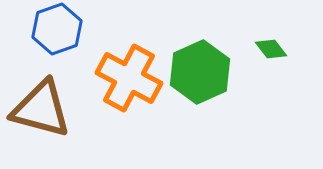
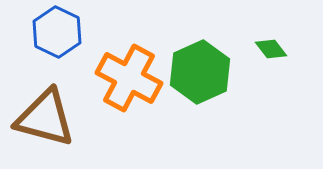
blue hexagon: moved 3 px down; rotated 15 degrees counterclockwise
brown triangle: moved 4 px right, 9 px down
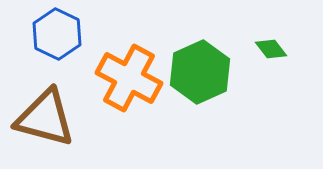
blue hexagon: moved 2 px down
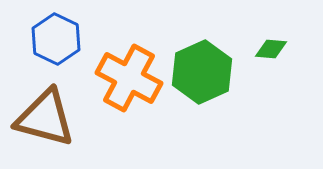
blue hexagon: moved 1 px left, 5 px down
green diamond: rotated 48 degrees counterclockwise
green hexagon: moved 2 px right
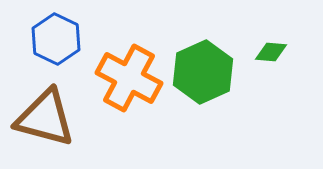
green diamond: moved 3 px down
green hexagon: moved 1 px right
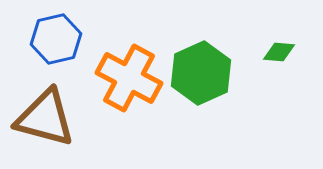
blue hexagon: rotated 21 degrees clockwise
green diamond: moved 8 px right
green hexagon: moved 2 px left, 1 px down
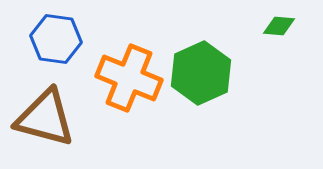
blue hexagon: rotated 21 degrees clockwise
green diamond: moved 26 px up
orange cross: rotated 6 degrees counterclockwise
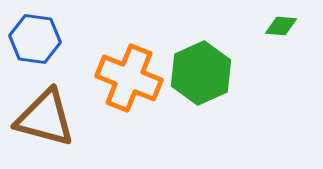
green diamond: moved 2 px right
blue hexagon: moved 21 px left
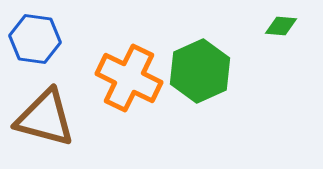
green hexagon: moved 1 px left, 2 px up
orange cross: rotated 4 degrees clockwise
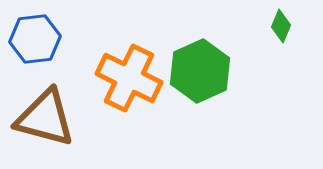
green diamond: rotated 72 degrees counterclockwise
blue hexagon: rotated 15 degrees counterclockwise
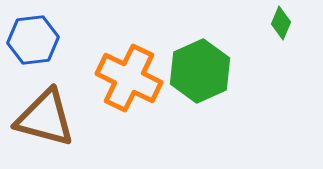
green diamond: moved 3 px up
blue hexagon: moved 2 px left, 1 px down
